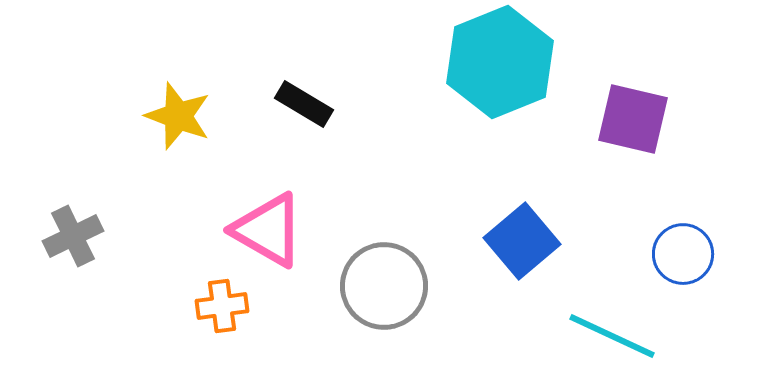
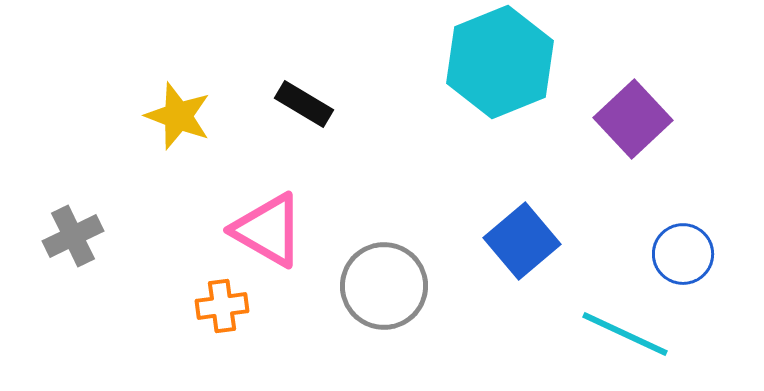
purple square: rotated 34 degrees clockwise
cyan line: moved 13 px right, 2 px up
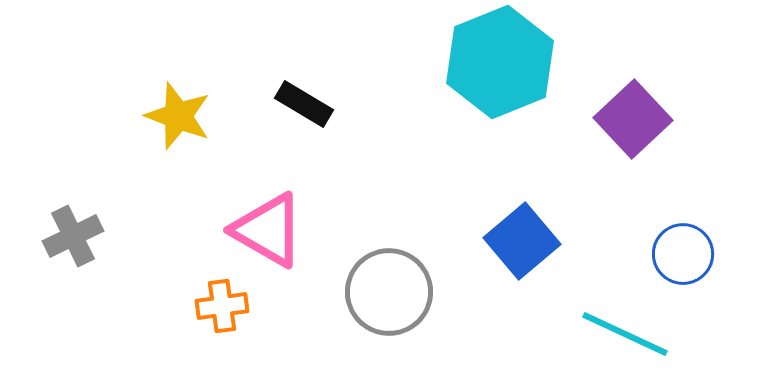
gray circle: moved 5 px right, 6 px down
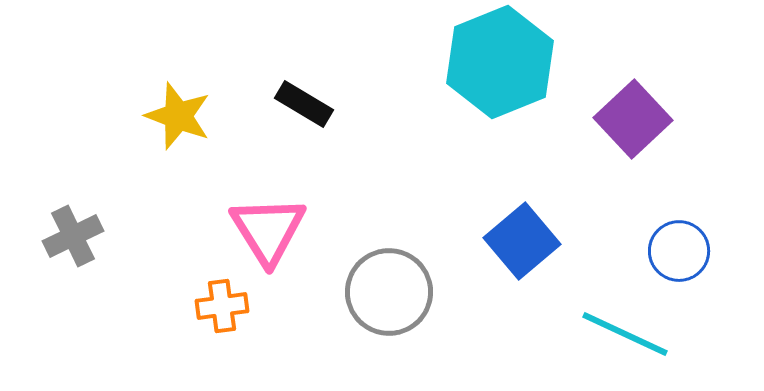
pink triangle: rotated 28 degrees clockwise
blue circle: moved 4 px left, 3 px up
